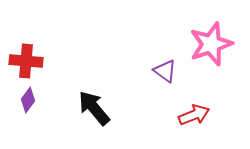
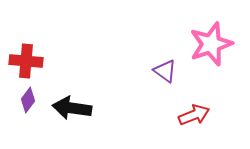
black arrow: moved 22 px left; rotated 42 degrees counterclockwise
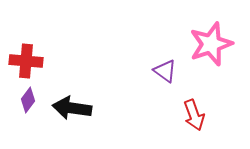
red arrow: rotated 92 degrees clockwise
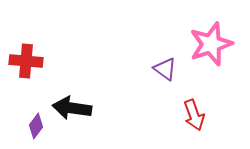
purple triangle: moved 2 px up
purple diamond: moved 8 px right, 26 px down
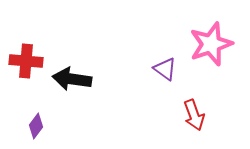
black arrow: moved 29 px up
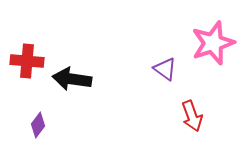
pink star: moved 2 px right, 1 px up
red cross: moved 1 px right
red arrow: moved 2 px left, 1 px down
purple diamond: moved 2 px right, 1 px up
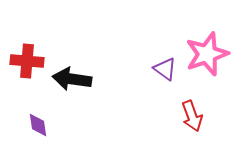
pink star: moved 6 px left, 11 px down
purple diamond: rotated 45 degrees counterclockwise
